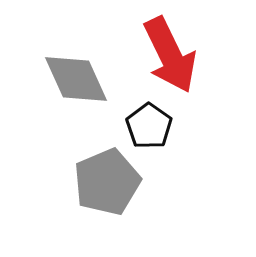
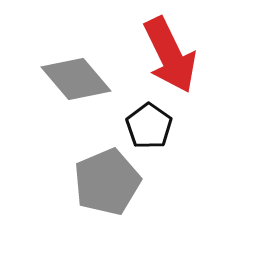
gray diamond: rotated 16 degrees counterclockwise
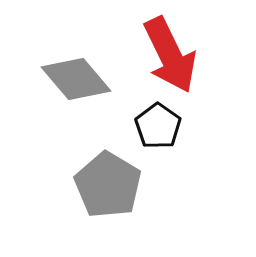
black pentagon: moved 9 px right
gray pentagon: moved 1 px right, 3 px down; rotated 18 degrees counterclockwise
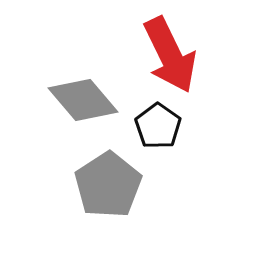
gray diamond: moved 7 px right, 21 px down
gray pentagon: rotated 8 degrees clockwise
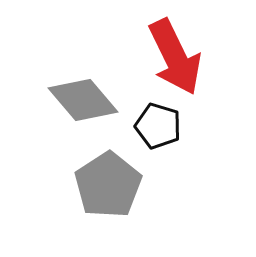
red arrow: moved 5 px right, 2 px down
black pentagon: rotated 18 degrees counterclockwise
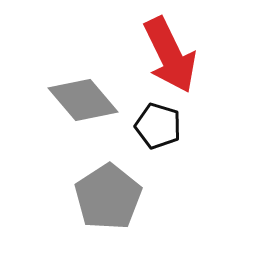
red arrow: moved 5 px left, 2 px up
gray pentagon: moved 12 px down
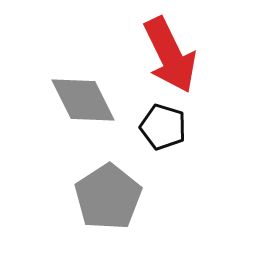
gray diamond: rotated 14 degrees clockwise
black pentagon: moved 5 px right, 1 px down
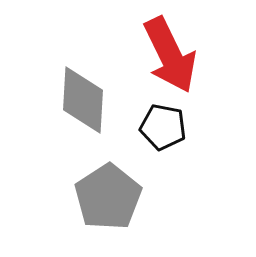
gray diamond: rotated 30 degrees clockwise
black pentagon: rotated 6 degrees counterclockwise
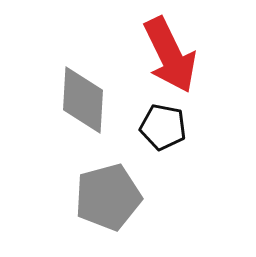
gray pentagon: rotated 18 degrees clockwise
